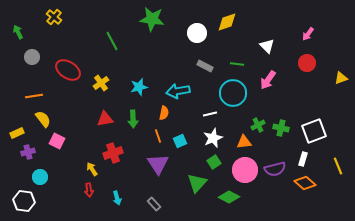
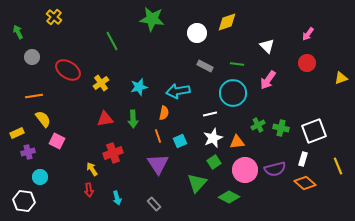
orange triangle at (244, 142): moved 7 px left
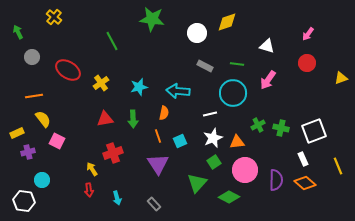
white triangle at (267, 46): rotated 28 degrees counterclockwise
cyan arrow at (178, 91): rotated 15 degrees clockwise
white rectangle at (303, 159): rotated 40 degrees counterclockwise
purple semicircle at (275, 169): moved 1 px right, 11 px down; rotated 75 degrees counterclockwise
cyan circle at (40, 177): moved 2 px right, 3 px down
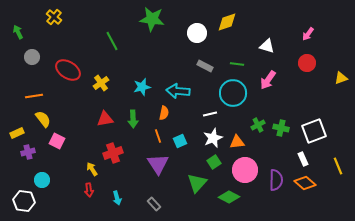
cyan star at (139, 87): moved 3 px right
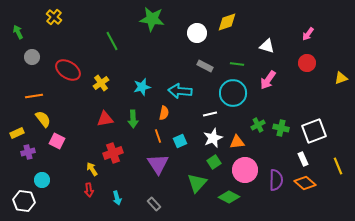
cyan arrow at (178, 91): moved 2 px right
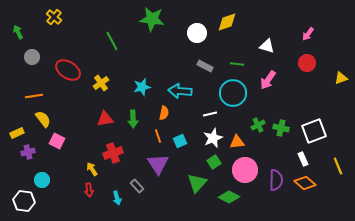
gray rectangle at (154, 204): moved 17 px left, 18 px up
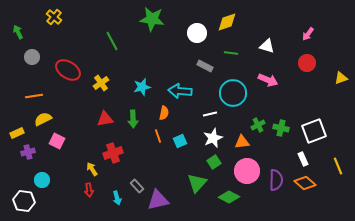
green line at (237, 64): moved 6 px left, 11 px up
pink arrow at (268, 80): rotated 102 degrees counterclockwise
yellow semicircle at (43, 119): rotated 78 degrees counterclockwise
orange triangle at (237, 142): moved 5 px right
purple triangle at (158, 164): moved 36 px down; rotated 50 degrees clockwise
pink circle at (245, 170): moved 2 px right, 1 px down
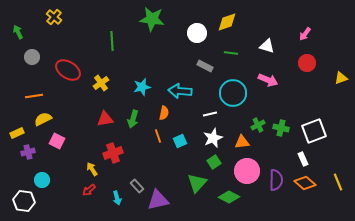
pink arrow at (308, 34): moved 3 px left
green line at (112, 41): rotated 24 degrees clockwise
green arrow at (133, 119): rotated 18 degrees clockwise
yellow line at (338, 166): moved 16 px down
red arrow at (89, 190): rotated 56 degrees clockwise
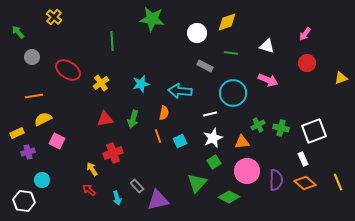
green arrow at (18, 32): rotated 16 degrees counterclockwise
cyan star at (142, 87): moved 1 px left, 3 px up
red arrow at (89, 190): rotated 80 degrees clockwise
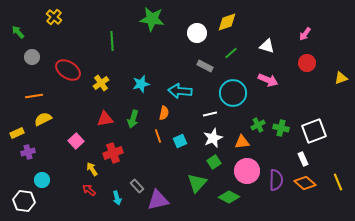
green line at (231, 53): rotated 48 degrees counterclockwise
pink square at (57, 141): moved 19 px right; rotated 21 degrees clockwise
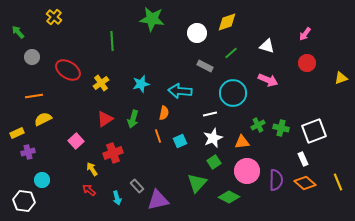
red triangle at (105, 119): rotated 24 degrees counterclockwise
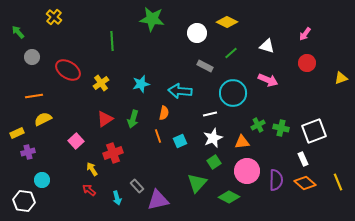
yellow diamond at (227, 22): rotated 45 degrees clockwise
